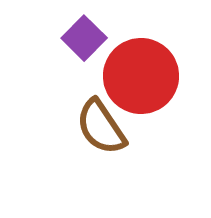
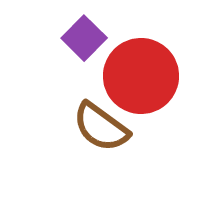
brown semicircle: rotated 20 degrees counterclockwise
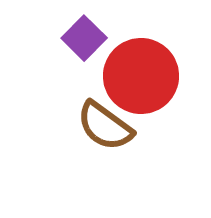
brown semicircle: moved 4 px right, 1 px up
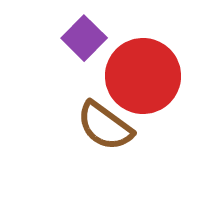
red circle: moved 2 px right
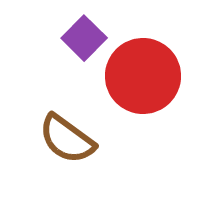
brown semicircle: moved 38 px left, 13 px down
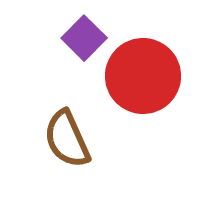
brown semicircle: rotated 30 degrees clockwise
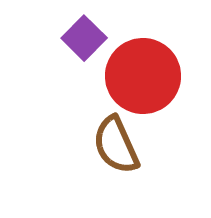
brown semicircle: moved 49 px right, 6 px down
